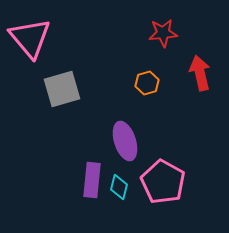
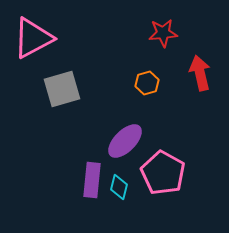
pink triangle: moved 3 px right; rotated 42 degrees clockwise
purple ellipse: rotated 63 degrees clockwise
pink pentagon: moved 9 px up
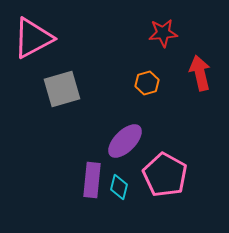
pink pentagon: moved 2 px right, 2 px down
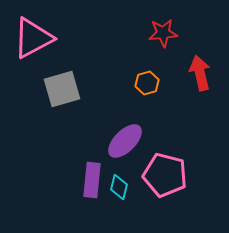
pink pentagon: rotated 15 degrees counterclockwise
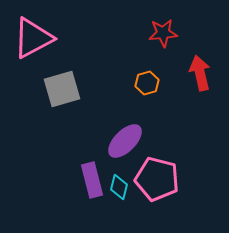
pink pentagon: moved 8 px left, 4 px down
purple rectangle: rotated 20 degrees counterclockwise
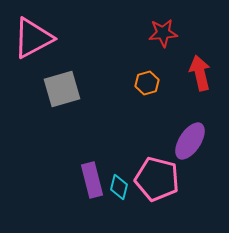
purple ellipse: moved 65 px right; rotated 12 degrees counterclockwise
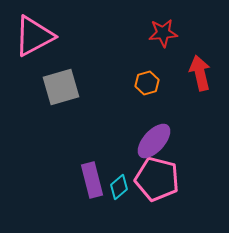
pink triangle: moved 1 px right, 2 px up
gray square: moved 1 px left, 2 px up
purple ellipse: moved 36 px left; rotated 9 degrees clockwise
cyan diamond: rotated 35 degrees clockwise
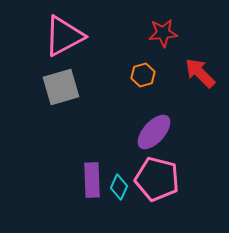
pink triangle: moved 30 px right
red arrow: rotated 32 degrees counterclockwise
orange hexagon: moved 4 px left, 8 px up
purple ellipse: moved 9 px up
purple rectangle: rotated 12 degrees clockwise
cyan diamond: rotated 25 degrees counterclockwise
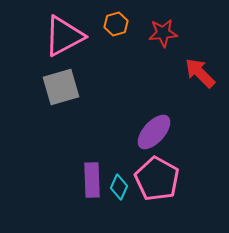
orange hexagon: moved 27 px left, 51 px up
pink pentagon: rotated 15 degrees clockwise
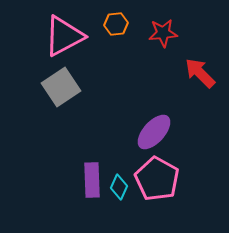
orange hexagon: rotated 10 degrees clockwise
gray square: rotated 18 degrees counterclockwise
